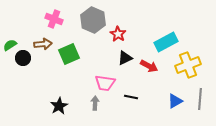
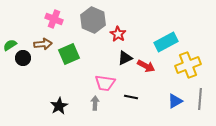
red arrow: moved 3 px left
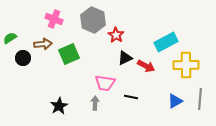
red star: moved 2 px left, 1 px down
green semicircle: moved 7 px up
yellow cross: moved 2 px left; rotated 20 degrees clockwise
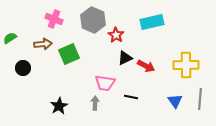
cyan rectangle: moved 14 px left, 20 px up; rotated 15 degrees clockwise
black circle: moved 10 px down
blue triangle: rotated 35 degrees counterclockwise
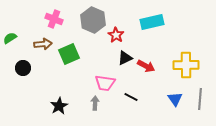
black line: rotated 16 degrees clockwise
blue triangle: moved 2 px up
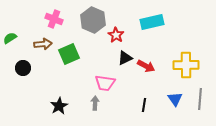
black line: moved 13 px right, 8 px down; rotated 72 degrees clockwise
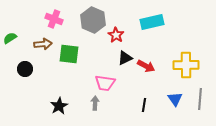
green square: rotated 30 degrees clockwise
black circle: moved 2 px right, 1 px down
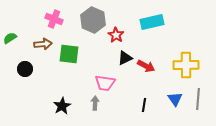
gray line: moved 2 px left
black star: moved 3 px right
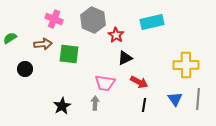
red arrow: moved 7 px left, 16 px down
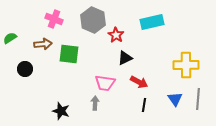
black star: moved 1 px left, 5 px down; rotated 24 degrees counterclockwise
